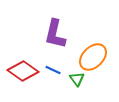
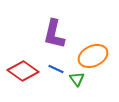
purple L-shape: moved 1 px left
orange ellipse: moved 1 px up; rotated 20 degrees clockwise
blue line: moved 3 px right, 1 px up
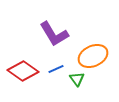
purple L-shape: rotated 44 degrees counterclockwise
blue line: rotated 49 degrees counterclockwise
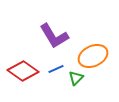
purple L-shape: moved 2 px down
green triangle: moved 1 px left, 1 px up; rotated 21 degrees clockwise
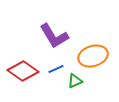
orange ellipse: rotated 8 degrees clockwise
green triangle: moved 1 px left, 3 px down; rotated 21 degrees clockwise
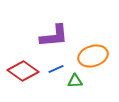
purple L-shape: rotated 64 degrees counterclockwise
green triangle: rotated 21 degrees clockwise
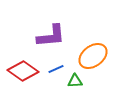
purple L-shape: moved 3 px left
orange ellipse: rotated 20 degrees counterclockwise
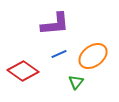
purple L-shape: moved 4 px right, 12 px up
blue line: moved 3 px right, 15 px up
green triangle: moved 1 px right, 1 px down; rotated 49 degrees counterclockwise
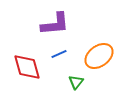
orange ellipse: moved 6 px right
red diamond: moved 4 px right, 4 px up; rotated 40 degrees clockwise
